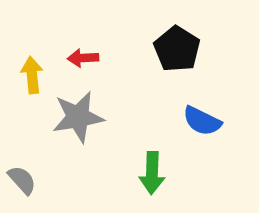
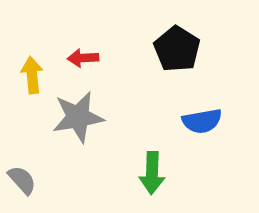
blue semicircle: rotated 36 degrees counterclockwise
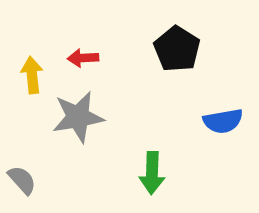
blue semicircle: moved 21 px right
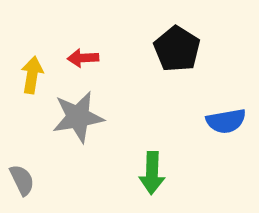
yellow arrow: rotated 15 degrees clockwise
blue semicircle: moved 3 px right
gray semicircle: rotated 16 degrees clockwise
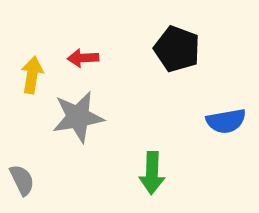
black pentagon: rotated 12 degrees counterclockwise
